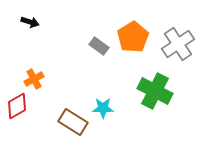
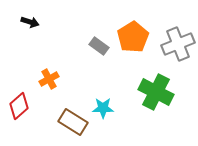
gray cross: rotated 12 degrees clockwise
orange cross: moved 15 px right
green cross: moved 1 px right, 1 px down
red diamond: moved 2 px right; rotated 12 degrees counterclockwise
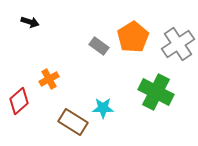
gray cross: rotated 12 degrees counterclockwise
red diamond: moved 5 px up
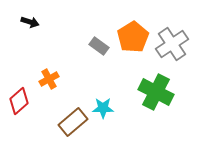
gray cross: moved 6 px left
brown rectangle: rotated 72 degrees counterclockwise
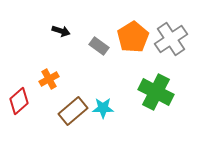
black arrow: moved 31 px right, 9 px down
gray cross: moved 1 px left, 5 px up
brown rectangle: moved 11 px up
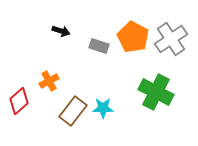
orange pentagon: rotated 12 degrees counterclockwise
gray rectangle: rotated 18 degrees counterclockwise
orange cross: moved 2 px down
brown rectangle: rotated 12 degrees counterclockwise
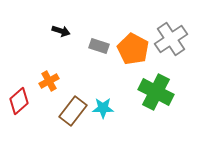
orange pentagon: moved 12 px down
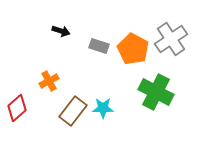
red diamond: moved 2 px left, 7 px down
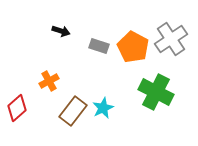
orange pentagon: moved 2 px up
cyan star: rotated 25 degrees counterclockwise
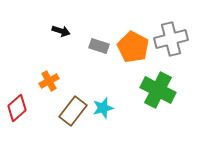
gray cross: rotated 20 degrees clockwise
green cross: moved 2 px right, 2 px up
cyan star: rotated 10 degrees clockwise
